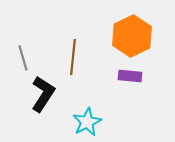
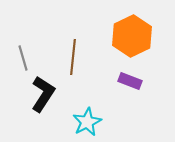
purple rectangle: moved 5 px down; rotated 15 degrees clockwise
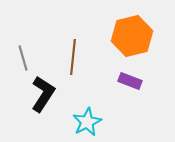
orange hexagon: rotated 12 degrees clockwise
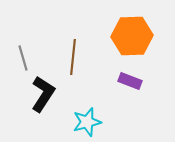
orange hexagon: rotated 12 degrees clockwise
cyan star: rotated 12 degrees clockwise
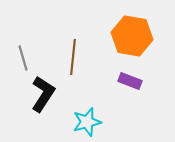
orange hexagon: rotated 12 degrees clockwise
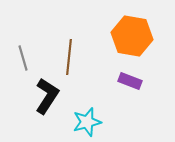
brown line: moved 4 px left
black L-shape: moved 4 px right, 2 px down
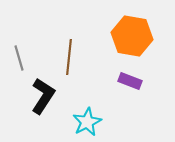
gray line: moved 4 px left
black L-shape: moved 4 px left
cyan star: rotated 12 degrees counterclockwise
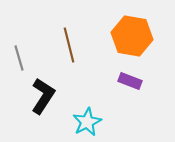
brown line: moved 12 px up; rotated 20 degrees counterclockwise
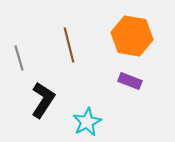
black L-shape: moved 4 px down
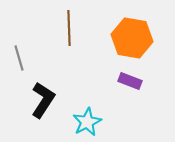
orange hexagon: moved 2 px down
brown line: moved 17 px up; rotated 12 degrees clockwise
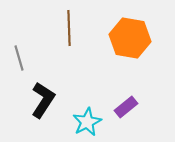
orange hexagon: moved 2 px left
purple rectangle: moved 4 px left, 26 px down; rotated 60 degrees counterclockwise
